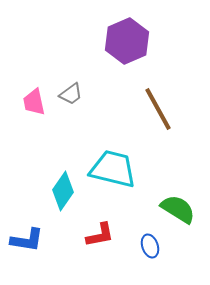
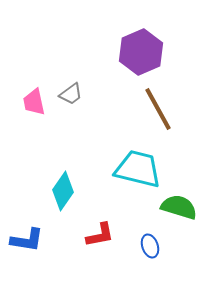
purple hexagon: moved 14 px right, 11 px down
cyan trapezoid: moved 25 px right
green semicircle: moved 1 px right, 2 px up; rotated 15 degrees counterclockwise
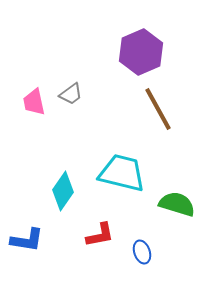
cyan trapezoid: moved 16 px left, 4 px down
green semicircle: moved 2 px left, 3 px up
blue ellipse: moved 8 px left, 6 px down
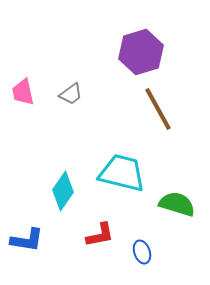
purple hexagon: rotated 6 degrees clockwise
pink trapezoid: moved 11 px left, 10 px up
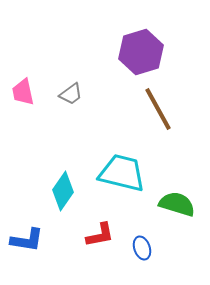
blue ellipse: moved 4 px up
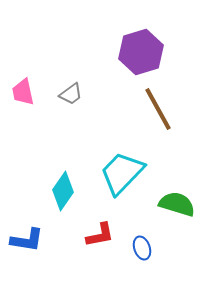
cyan trapezoid: rotated 60 degrees counterclockwise
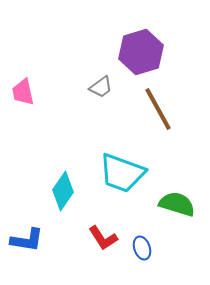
gray trapezoid: moved 30 px right, 7 px up
cyan trapezoid: rotated 114 degrees counterclockwise
red L-shape: moved 3 px right, 3 px down; rotated 68 degrees clockwise
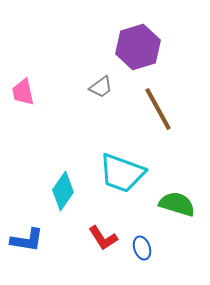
purple hexagon: moved 3 px left, 5 px up
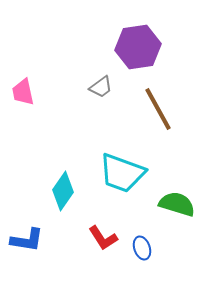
purple hexagon: rotated 9 degrees clockwise
